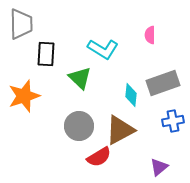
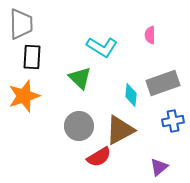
cyan L-shape: moved 1 px left, 2 px up
black rectangle: moved 14 px left, 3 px down
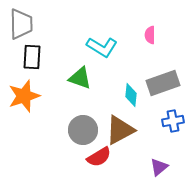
green triangle: rotated 25 degrees counterclockwise
gray circle: moved 4 px right, 4 px down
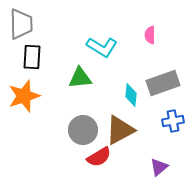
green triangle: rotated 25 degrees counterclockwise
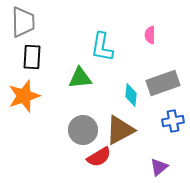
gray trapezoid: moved 2 px right, 2 px up
cyan L-shape: rotated 68 degrees clockwise
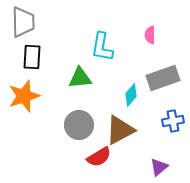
gray rectangle: moved 5 px up
cyan diamond: rotated 35 degrees clockwise
gray circle: moved 4 px left, 5 px up
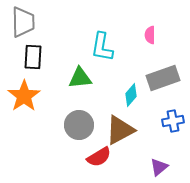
black rectangle: moved 1 px right
orange star: rotated 16 degrees counterclockwise
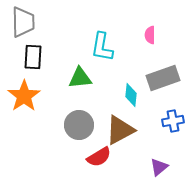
cyan diamond: rotated 35 degrees counterclockwise
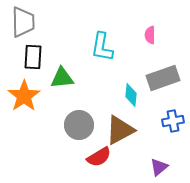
green triangle: moved 18 px left
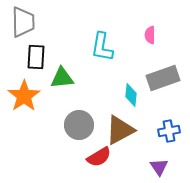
black rectangle: moved 3 px right
blue cross: moved 4 px left, 10 px down
purple triangle: rotated 24 degrees counterclockwise
